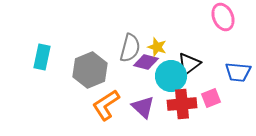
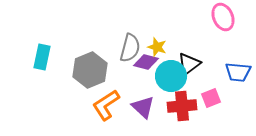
red cross: moved 2 px down
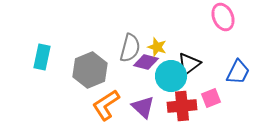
blue trapezoid: rotated 68 degrees counterclockwise
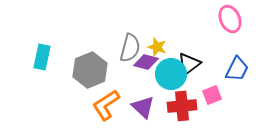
pink ellipse: moved 7 px right, 2 px down
blue trapezoid: moved 1 px left, 3 px up
cyan circle: moved 2 px up
pink square: moved 1 px right, 3 px up
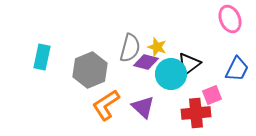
red cross: moved 14 px right, 7 px down
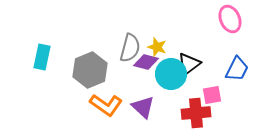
pink square: rotated 12 degrees clockwise
orange L-shape: rotated 112 degrees counterclockwise
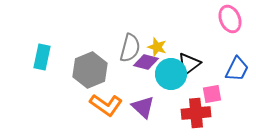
pink square: moved 1 px up
